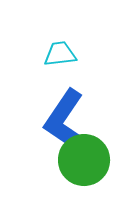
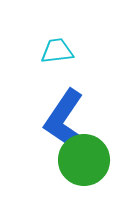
cyan trapezoid: moved 3 px left, 3 px up
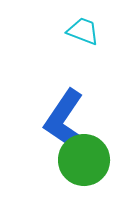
cyan trapezoid: moved 26 px right, 20 px up; rotated 28 degrees clockwise
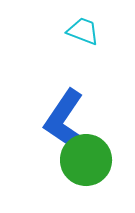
green circle: moved 2 px right
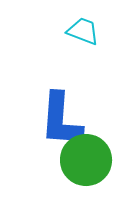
blue L-shape: moved 3 px left, 1 px down; rotated 30 degrees counterclockwise
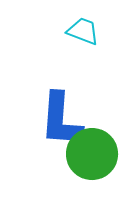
green circle: moved 6 px right, 6 px up
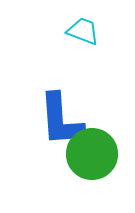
blue L-shape: rotated 8 degrees counterclockwise
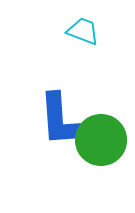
green circle: moved 9 px right, 14 px up
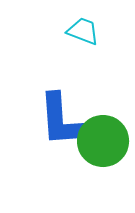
green circle: moved 2 px right, 1 px down
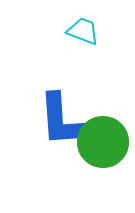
green circle: moved 1 px down
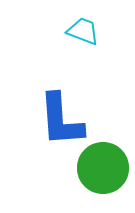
green circle: moved 26 px down
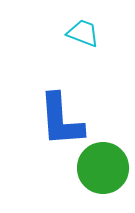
cyan trapezoid: moved 2 px down
